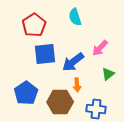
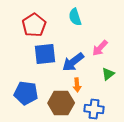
blue pentagon: rotated 30 degrees counterclockwise
brown hexagon: moved 1 px right, 1 px down
blue cross: moved 2 px left
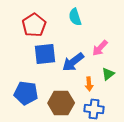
orange arrow: moved 12 px right, 1 px up
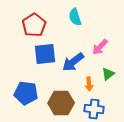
pink arrow: moved 1 px up
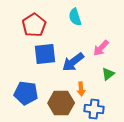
pink arrow: moved 1 px right, 1 px down
orange arrow: moved 8 px left, 5 px down
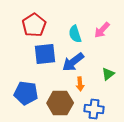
cyan semicircle: moved 17 px down
pink arrow: moved 1 px right, 18 px up
orange arrow: moved 1 px left, 5 px up
brown hexagon: moved 1 px left
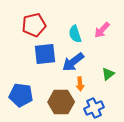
red pentagon: rotated 20 degrees clockwise
blue pentagon: moved 5 px left, 2 px down
brown hexagon: moved 1 px right, 1 px up
blue cross: moved 1 px up; rotated 30 degrees counterclockwise
